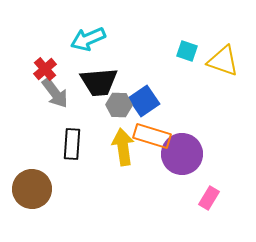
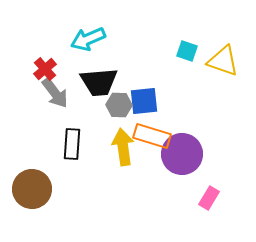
blue square: rotated 28 degrees clockwise
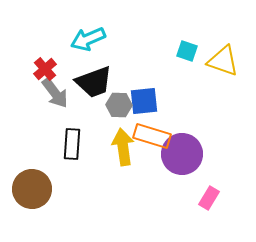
black trapezoid: moved 5 px left; rotated 15 degrees counterclockwise
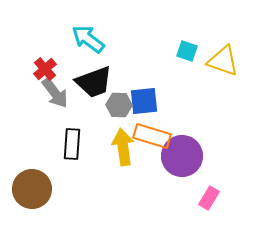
cyan arrow: rotated 60 degrees clockwise
purple circle: moved 2 px down
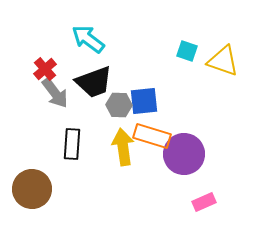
purple circle: moved 2 px right, 2 px up
pink rectangle: moved 5 px left, 4 px down; rotated 35 degrees clockwise
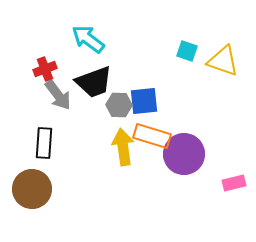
red cross: rotated 20 degrees clockwise
gray arrow: moved 3 px right, 2 px down
black rectangle: moved 28 px left, 1 px up
pink rectangle: moved 30 px right, 19 px up; rotated 10 degrees clockwise
